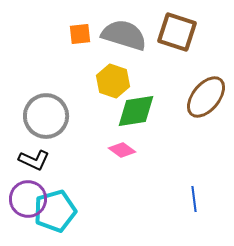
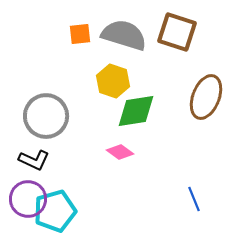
brown ellipse: rotated 18 degrees counterclockwise
pink diamond: moved 2 px left, 2 px down
blue line: rotated 15 degrees counterclockwise
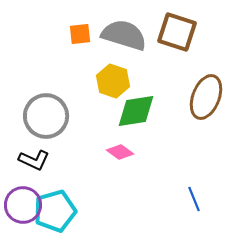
purple circle: moved 5 px left, 6 px down
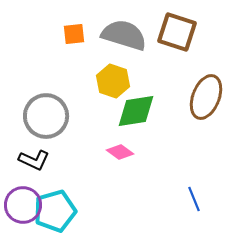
orange square: moved 6 px left
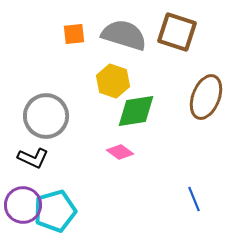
black L-shape: moved 1 px left, 2 px up
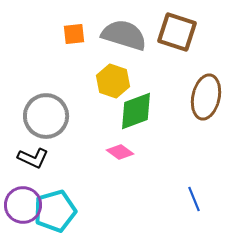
brown ellipse: rotated 9 degrees counterclockwise
green diamond: rotated 12 degrees counterclockwise
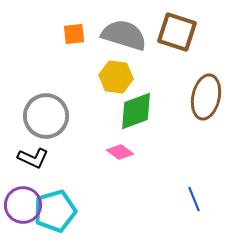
yellow hexagon: moved 3 px right, 4 px up; rotated 12 degrees counterclockwise
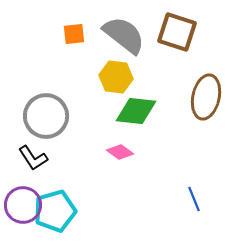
gray semicircle: rotated 21 degrees clockwise
green diamond: rotated 27 degrees clockwise
black L-shape: rotated 32 degrees clockwise
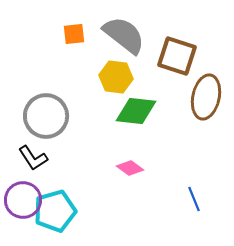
brown square: moved 24 px down
pink diamond: moved 10 px right, 16 px down
purple circle: moved 5 px up
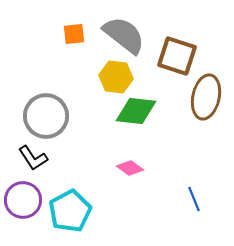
cyan pentagon: moved 15 px right; rotated 12 degrees counterclockwise
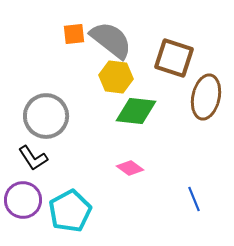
gray semicircle: moved 13 px left, 5 px down
brown square: moved 3 px left, 2 px down
